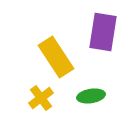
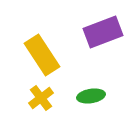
purple rectangle: rotated 60 degrees clockwise
yellow rectangle: moved 14 px left, 2 px up
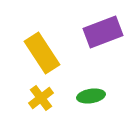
yellow rectangle: moved 2 px up
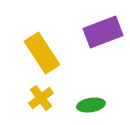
green ellipse: moved 9 px down
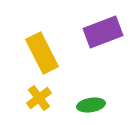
yellow rectangle: rotated 6 degrees clockwise
yellow cross: moved 2 px left
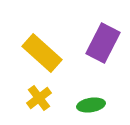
purple rectangle: moved 11 px down; rotated 42 degrees counterclockwise
yellow rectangle: rotated 21 degrees counterclockwise
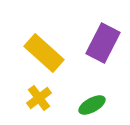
yellow rectangle: moved 2 px right
green ellipse: moved 1 px right; rotated 20 degrees counterclockwise
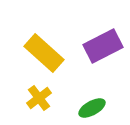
purple rectangle: moved 3 px down; rotated 36 degrees clockwise
green ellipse: moved 3 px down
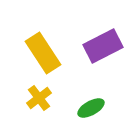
yellow rectangle: moved 1 px left; rotated 15 degrees clockwise
green ellipse: moved 1 px left
